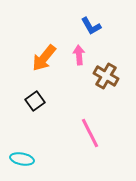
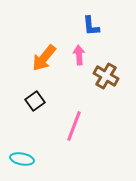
blue L-shape: rotated 25 degrees clockwise
pink line: moved 16 px left, 7 px up; rotated 48 degrees clockwise
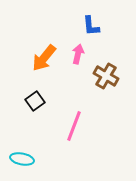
pink arrow: moved 1 px left, 1 px up; rotated 18 degrees clockwise
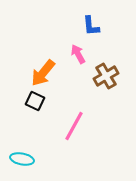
pink arrow: rotated 42 degrees counterclockwise
orange arrow: moved 1 px left, 15 px down
brown cross: rotated 30 degrees clockwise
black square: rotated 30 degrees counterclockwise
pink line: rotated 8 degrees clockwise
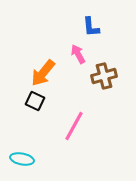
blue L-shape: moved 1 px down
brown cross: moved 2 px left; rotated 15 degrees clockwise
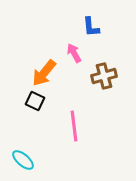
pink arrow: moved 4 px left, 1 px up
orange arrow: moved 1 px right
pink line: rotated 36 degrees counterclockwise
cyan ellipse: moved 1 px right, 1 px down; rotated 30 degrees clockwise
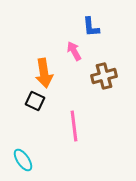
pink arrow: moved 2 px up
orange arrow: rotated 48 degrees counterclockwise
cyan ellipse: rotated 15 degrees clockwise
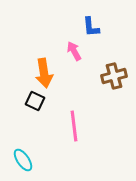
brown cross: moved 10 px right
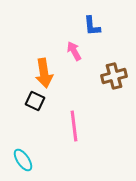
blue L-shape: moved 1 px right, 1 px up
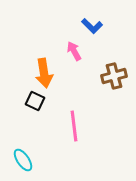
blue L-shape: rotated 40 degrees counterclockwise
